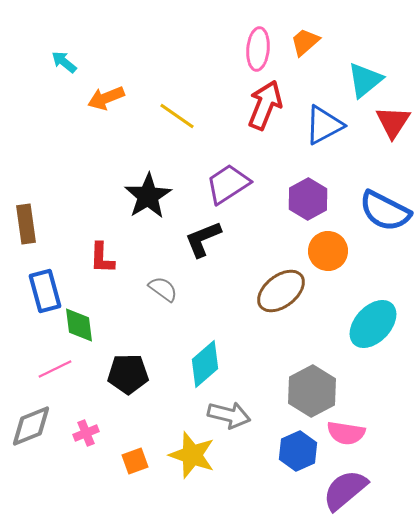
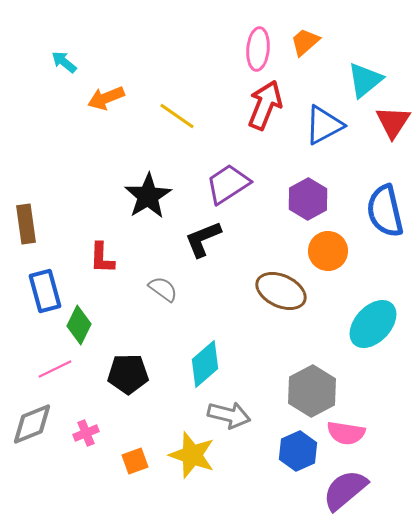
blue semicircle: rotated 50 degrees clockwise
brown ellipse: rotated 63 degrees clockwise
green diamond: rotated 33 degrees clockwise
gray diamond: moved 1 px right, 2 px up
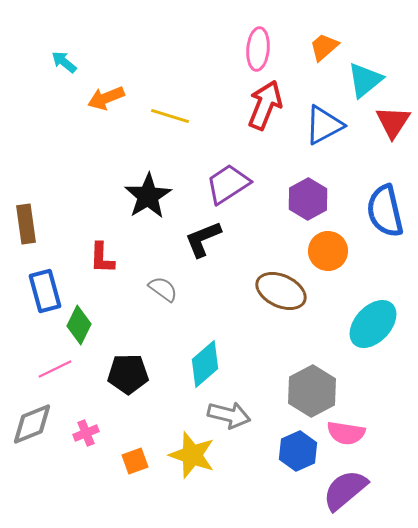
orange trapezoid: moved 19 px right, 5 px down
yellow line: moved 7 px left; rotated 18 degrees counterclockwise
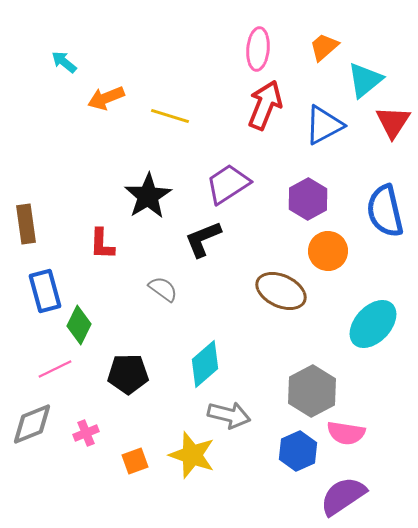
red L-shape: moved 14 px up
purple semicircle: moved 2 px left, 6 px down; rotated 6 degrees clockwise
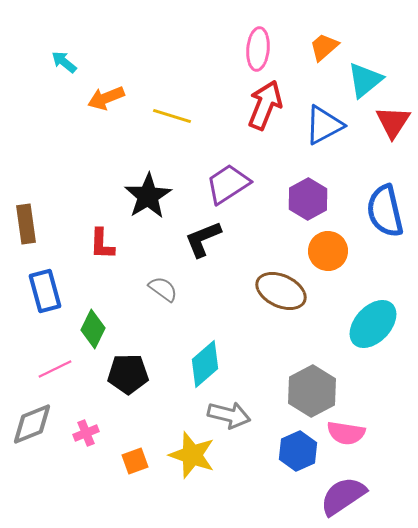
yellow line: moved 2 px right
green diamond: moved 14 px right, 4 px down
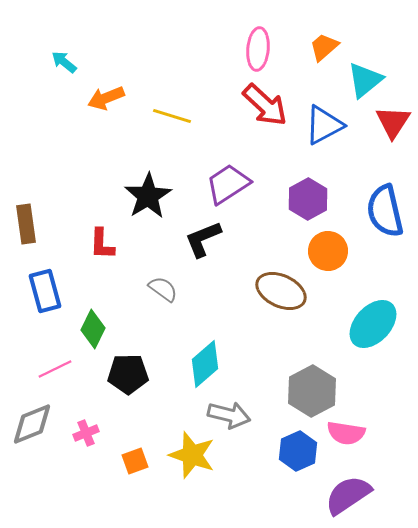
red arrow: rotated 111 degrees clockwise
purple semicircle: moved 5 px right, 1 px up
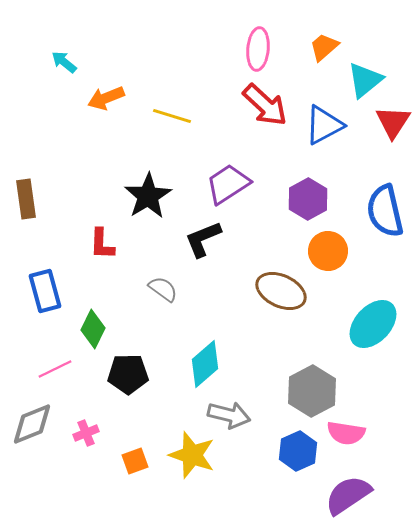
brown rectangle: moved 25 px up
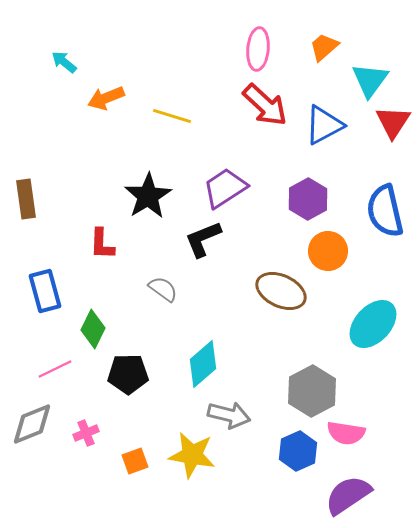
cyan triangle: moved 5 px right; rotated 15 degrees counterclockwise
purple trapezoid: moved 3 px left, 4 px down
cyan diamond: moved 2 px left
yellow star: rotated 9 degrees counterclockwise
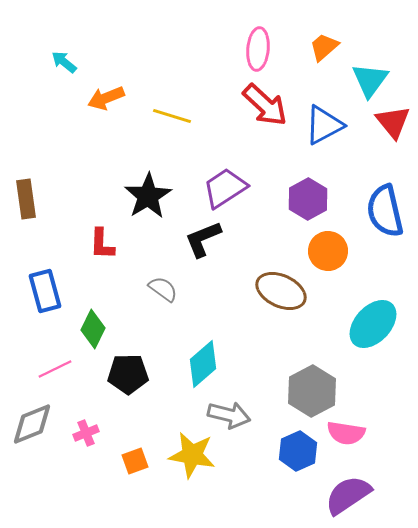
red triangle: rotated 12 degrees counterclockwise
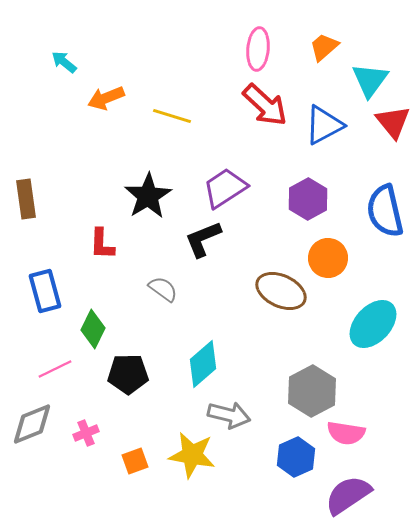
orange circle: moved 7 px down
blue hexagon: moved 2 px left, 6 px down
